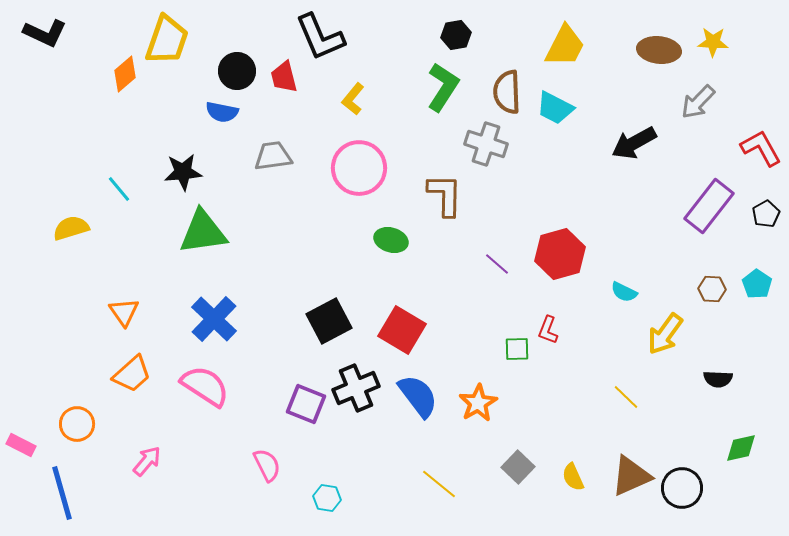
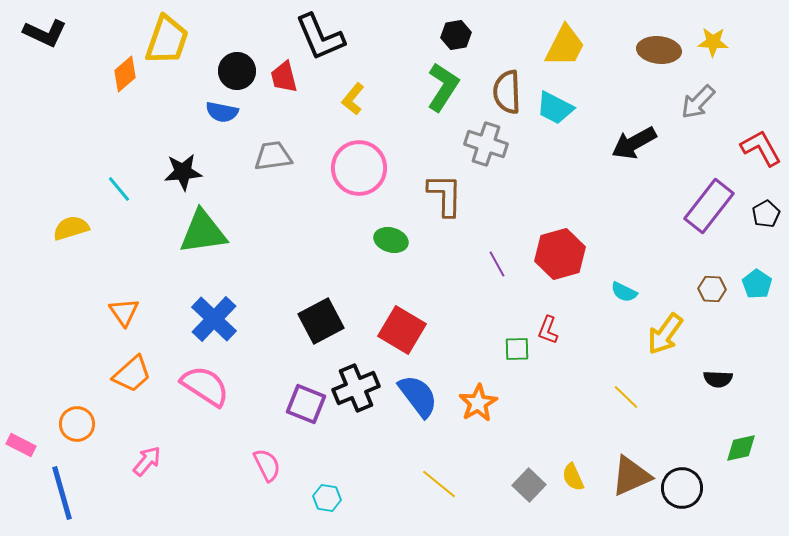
purple line at (497, 264): rotated 20 degrees clockwise
black square at (329, 321): moved 8 px left
gray square at (518, 467): moved 11 px right, 18 px down
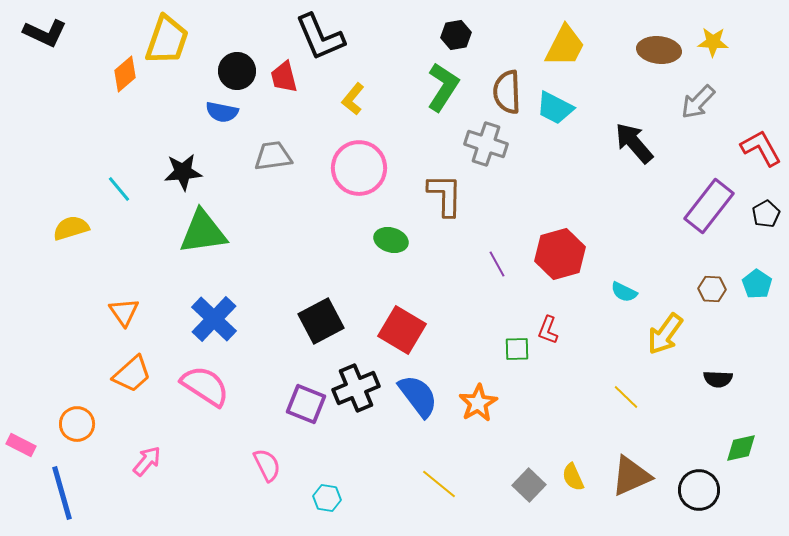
black arrow at (634, 143): rotated 78 degrees clockwise
black circle at (682, 488): moved 17 px right, 2 px down
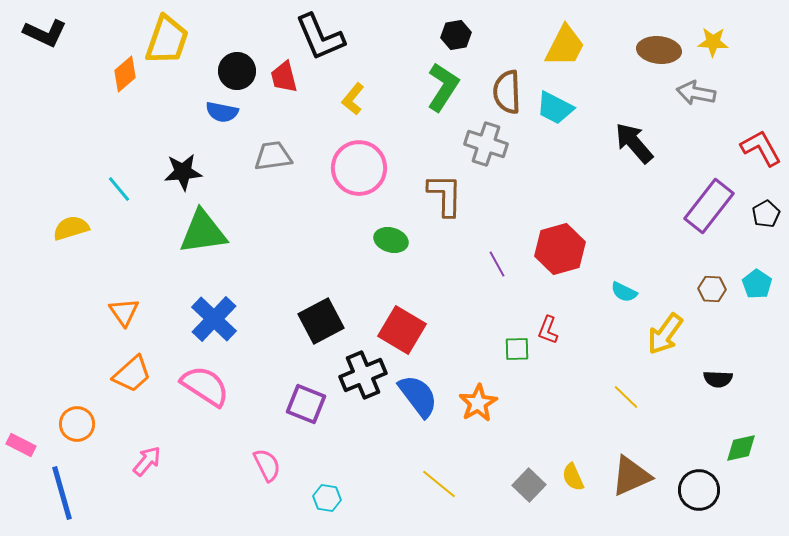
gray arrow at (698, 102): moved 2 px left, 9 px up; rotated 57 degrees clockwise
red hexagon at (560, 254): moved 5 px up
black cross at (356, 388): moved 7 px right, 13 px up
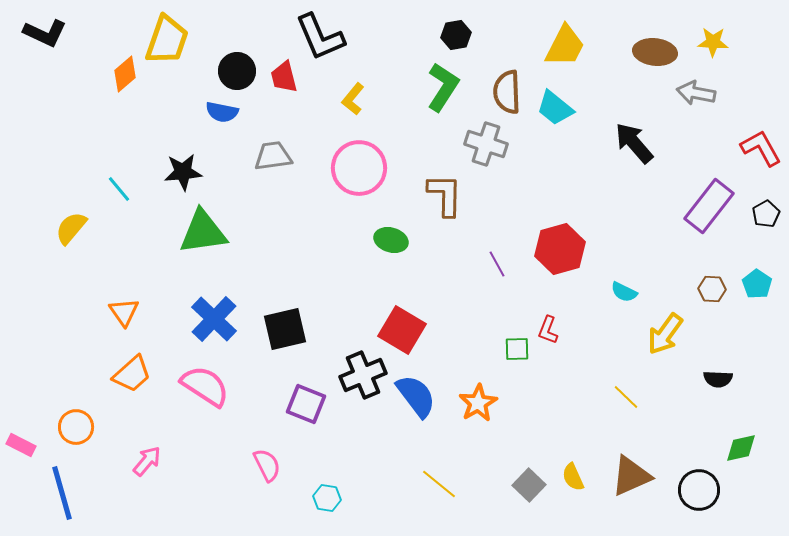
brown ellipse at (659, 50): moved 4 px left, 2 px down
cyan trapezoid at (555, 108): rotated 12 degrees clockwise
yellow semicircle at (71, 228): rotated 33 degrees counterclockwise
black square at (321, 321): moved 36 px left, 8 px down; rotated 15 degrees clockwise
blue semicircle at (418, 396): moved 2 px left
orange circle at (77, 424): moved 1 px left, 3 px down
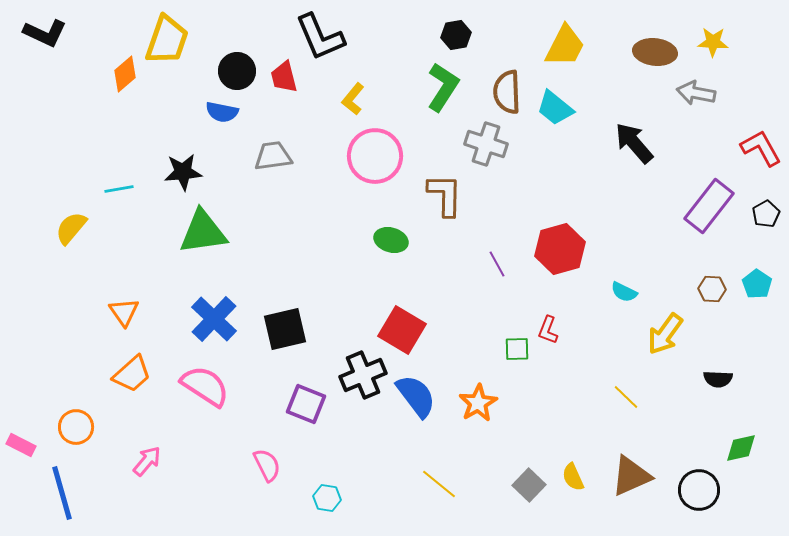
pink circle at (359, 168): moved 16 px right, 12 px up
cyan line at (119, 189): rotated 60 degrees counterclockwise
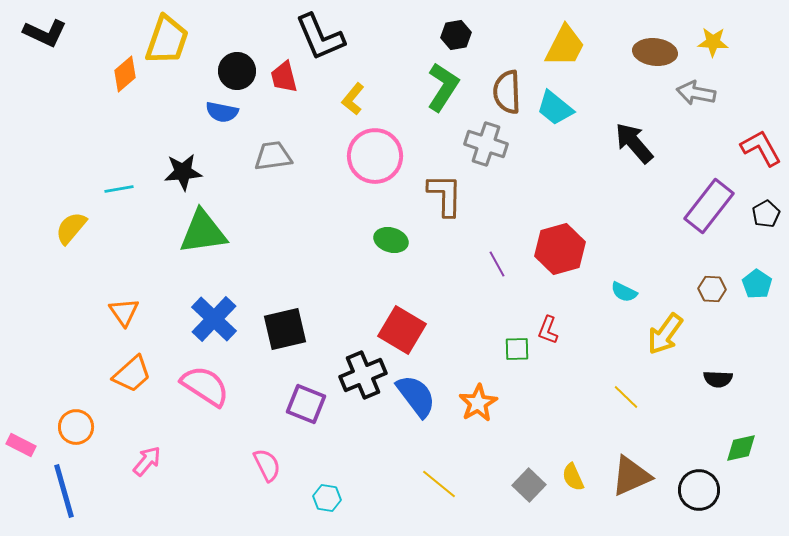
blue line at (62, 493): moved 2 px right, 2 px up
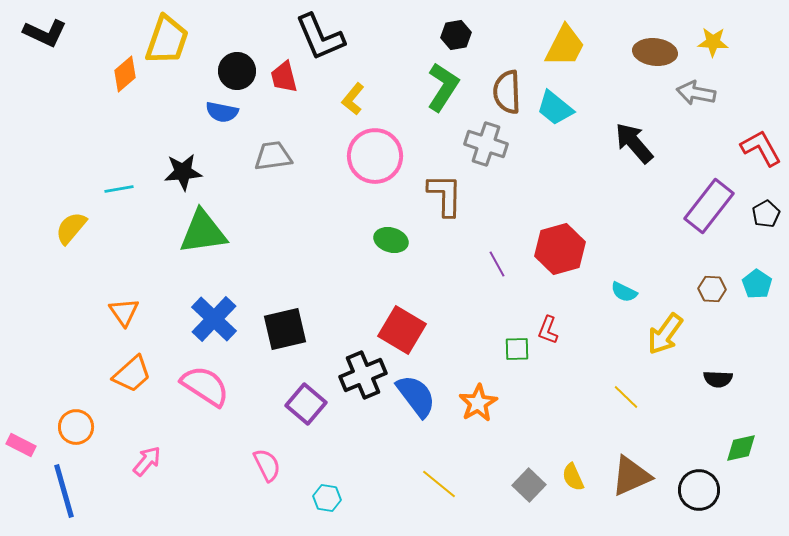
purple square at (306, 404): rotated 18 degrees clockwise
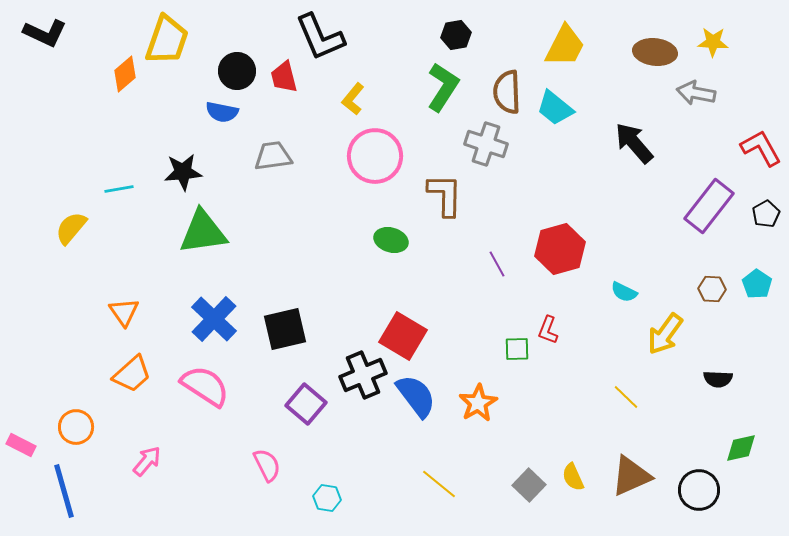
red square at (402, 330): moved 1 px right, 6 px down
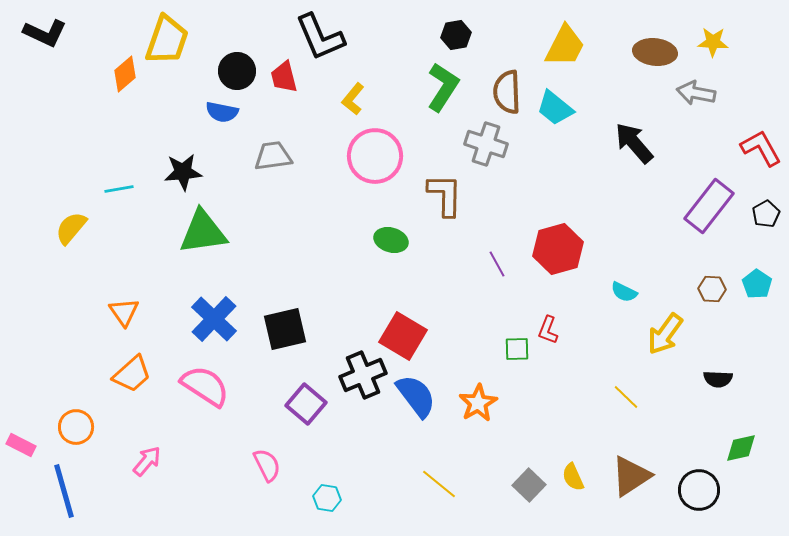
red hexagon at (560, 249): moved 2 px left
brown triangle at (631, 476): rotated 9 degrees counterclockwise
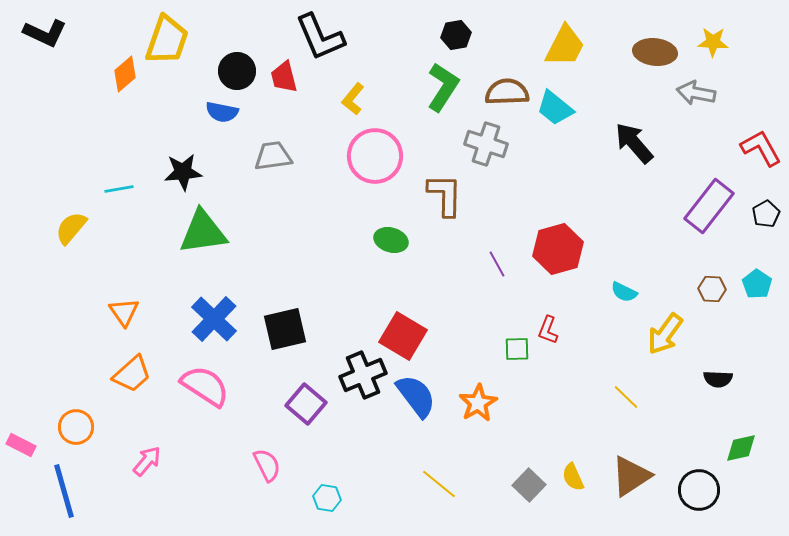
brown semicircle at (507, 92): rotated 90 degrees clockwise
